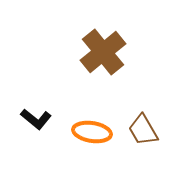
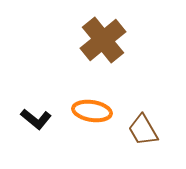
brown cross: moved 12 px up
orange ellipse: moved 21 px up
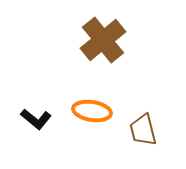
brown trapezoid: rotated 16 degrees clockwise
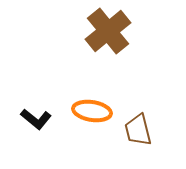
brown cross: moved 5 px right, 9 px up
brown trapezoid: moved 5 px left
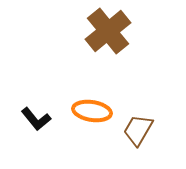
black L-shape: rotated 12 degrees clockwise
brown trapezoid: rotated 44 degrees clockwise
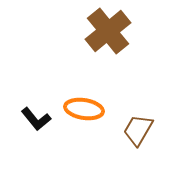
orange ellipse: moved 8 px left, 2 px up
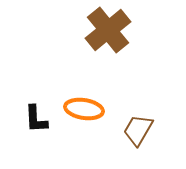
brown cross: moved 1 px up
black L-shape: rotated 36 degrees clockwise
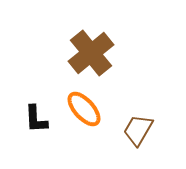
brown cross: moved 17 px left, 23 px down
orange ellipse: rotated 39 degrees clockwise
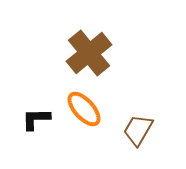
brown cross: moved 2 px left
black L-shape: rotated 92 degrees clockwise
